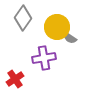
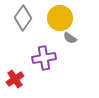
yellow circle: moved 3 px right, 9 px up
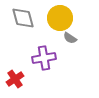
gray diamond: rotated 50 degrees counterclockwise
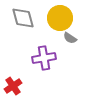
red cross: moved 2 px left, 7 px down
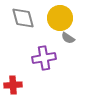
gray semicircle: moved 2 px left
red cross: moved 1 px up; rotated 30 degrees clockwise
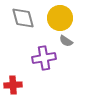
gray semicircle: moved 2 px left, 3 px down
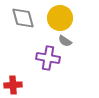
gray semicircle: moved 1 px left
purple cross: moved 4 px right; rotated 20 degrees clockwise
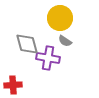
gray diamond: moved 4 px right, 26 px down
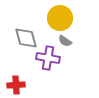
gray diamond: moved 1 px left, 6 px up
red cross: moved 3 px right
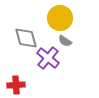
purple cross: rotated 30 degrees clockwise
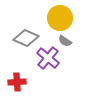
gray diamond: rotated 50 degrees counterclockwise
red cross: moved 1 px right, 3 px up
